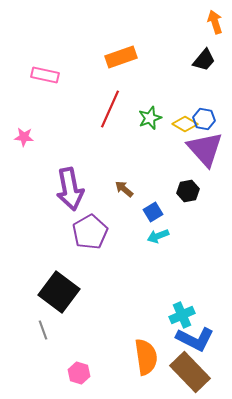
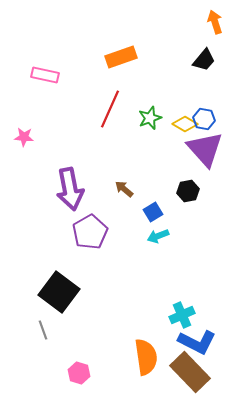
blue L-shape: moved 2 px right, 3 px down
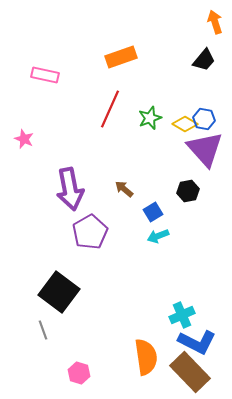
pink star: moved 2 px down; rotated 18 degrees clockwise
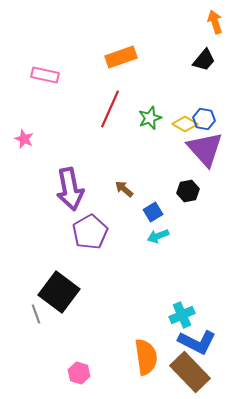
gray line: moved 7 px left, 16 px up
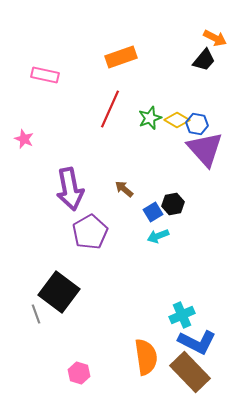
orange arrow: moved 16 px down; rotated 135 degrees clockwise
blue hexagon: moved 7 px left, 5 px down
yellow diamond: moved 8 px left, 4 px up
black hexagon: moved 15 px left, 13 px down
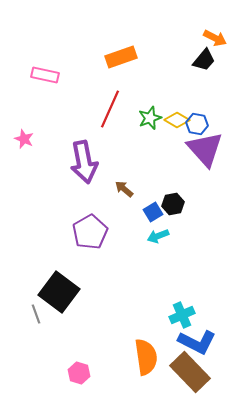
purple arrow: moved 14 px right, 27 px up
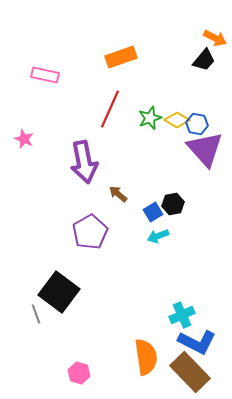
brown arrow: moved 6 px left, 5 px down
